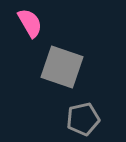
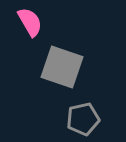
pink semicircle: moved 1 px up
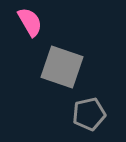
gray pentagon: moved 6 px right, 5 px up
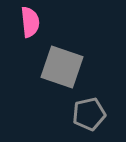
pink semicircle: rotated 24 degrees clockwise
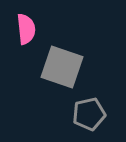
pink semicircle: moved 4 px left, 7 px down
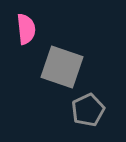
gray pentagon: moved 1 px left, 4 px up; rotated 12 degrees counterclockwise
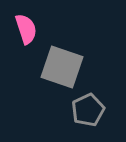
pink semicircle: rotated 12 degrees counterclockwise
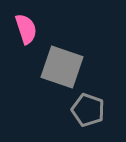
gray pentagon: rotated 28 degrees counterclockwise
